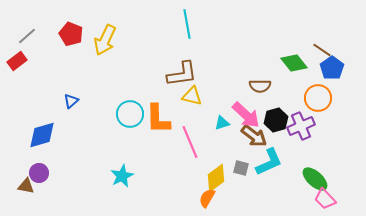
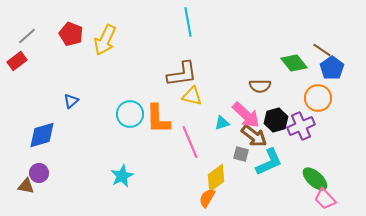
cyan line: moved 1 px right, 2 px up
gray square: moved 14 px up
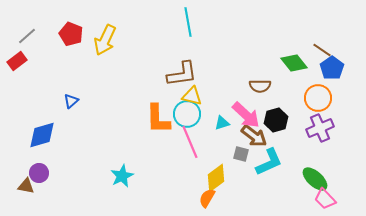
cyan circle: moved 57 px right
purple cross: moved 19 px right, 2 px down
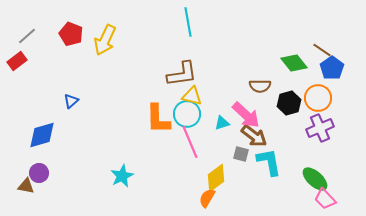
black hexagon: moved 13 px right, 17 px up
cyan L-shape: rotated 76 degrees counterclockwise
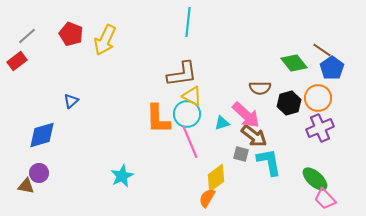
cyan line: rotated 16 degrees clockwise
brown semicircle: moved 2 px down
yellow triangle: rotated 15 degrees clockwise
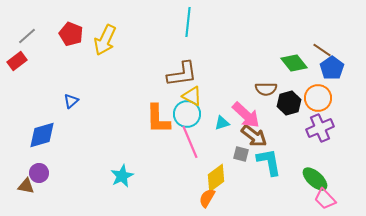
brown semicircle: moved 6 px right, 1 px down
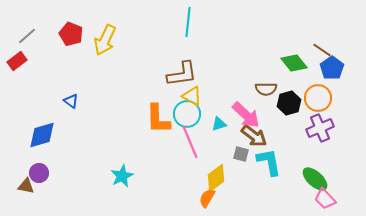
blue triangle: rotated 42 degrees counterclockwise
cyan triangle: moved 3 px left, 1 px down
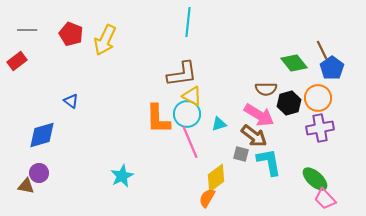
gray line: moved 6 px up; rotated 42 degrees clockwise
brown line: rotated 30 degrees clockwise
pink arrow: moved 13 px right; rotated 12 degrees counterclockwise
purple cross: rotated 12 degrees clockwise
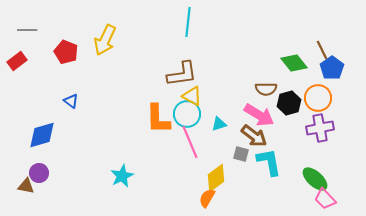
red pentagon: moved 5 px left, 18 px down
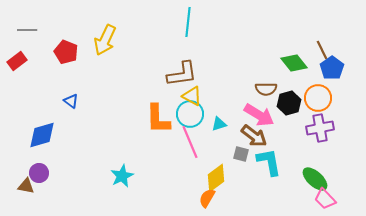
cyan circle: moved 3 px right
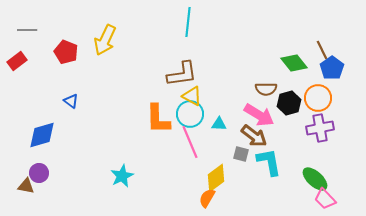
cyan triangle: rotated 21 degrees clockwise
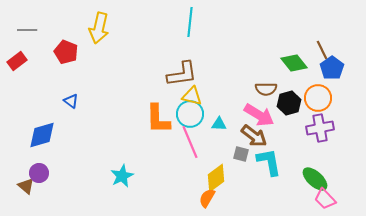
cyan line: moved 2 px right
yellow arrow: moved 6 px left, 12 px up; rotated 12 degrees counterclockwise
yellow triangle: rotated 15 degrees counterclockwise
brown triangle: rotated 30 degrees clockwise
